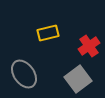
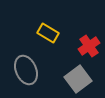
yellow rectangle: rotated 45 degrees clockwise
gray ellipse: moved 2 px right, 4 px up; rotated 12 degrees clockwise
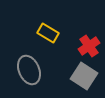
gray ellipse: moved 3 px right
gray square: moved 6 px right, 3 px up; rotated 20 degrees counterclockwise
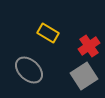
gray ellipse: rotated 24 degrees counterclockwise
gray square: rotated 24 degrees clockwise
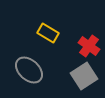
red cross: rotated 20 degrees counterclockwise
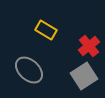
yellow rectangle: moved 2 px left, 3 px up
red cross: rotated 15 degrees clockwise
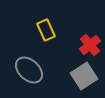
yellow rectangle: rotated 35 degrees clockwise
red cross: moved 1 px right, 1 px up
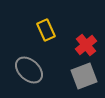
red cross: moved 4 px left
gray square: rotated 12 degrees clockwise
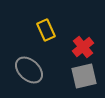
red cross: moved 3 px left, 2 px down
gray square: rotated 8 degrees clockwise
